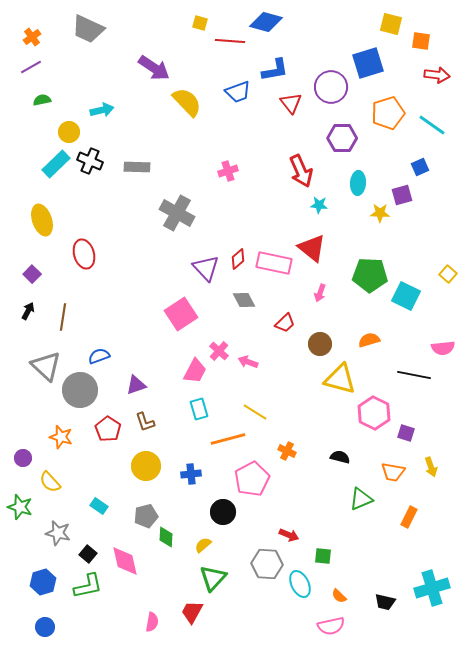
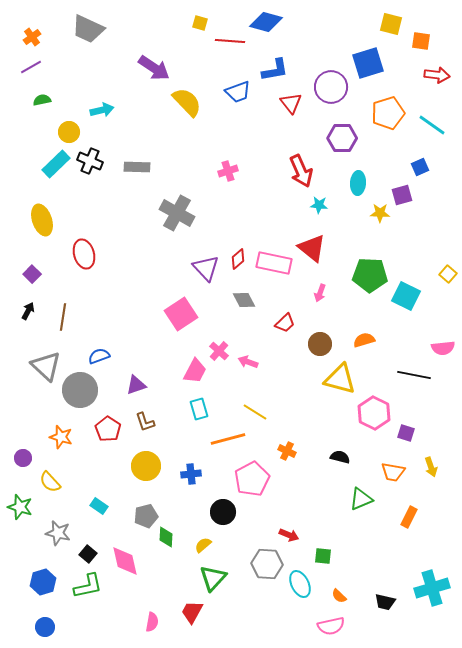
orange semicircle at (369, 340): moved 5 px left
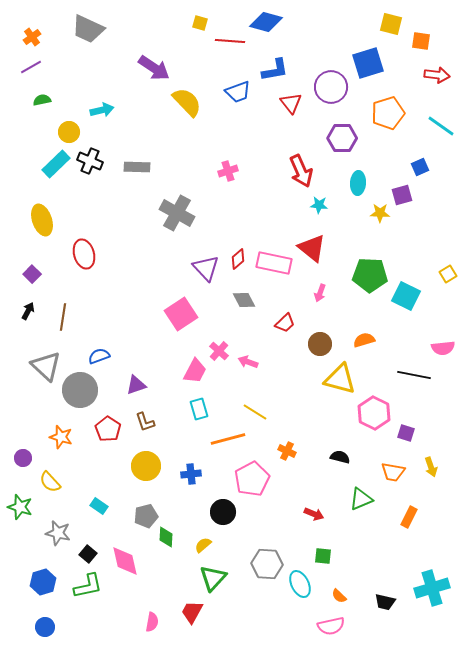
cyan line at (432, 125): moved 9 px right, 1 px down
yellow square at (448, 274): rotated 18 degrees clockwise
red arrow at (289, 535): moved 25 px right, 21 px up
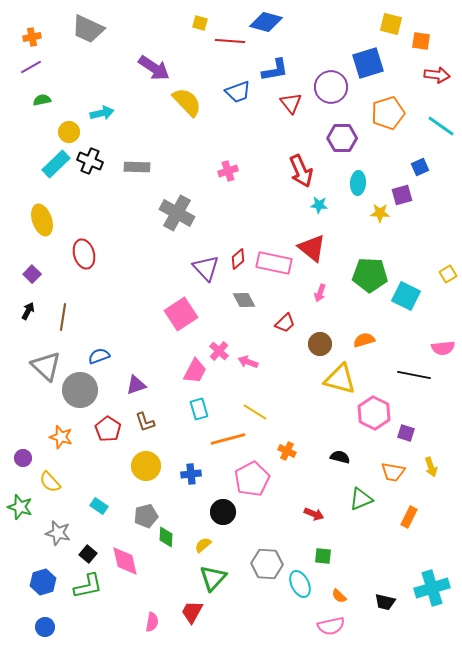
orange cross at (32, 37): rotated 24 degrees clockwise
cyan arrow at (102, 110): moved 3 px down
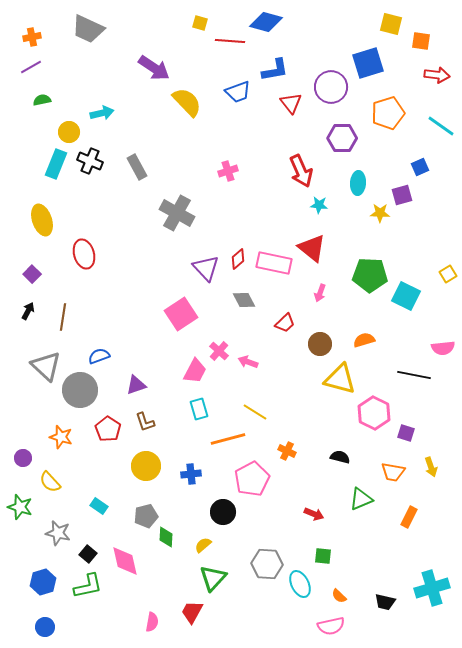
cyan rectangle at (56, 164): rotated 24 degrees counterclockwise
gray rectangle at (137, 167): rotated 60 degrees clockwise
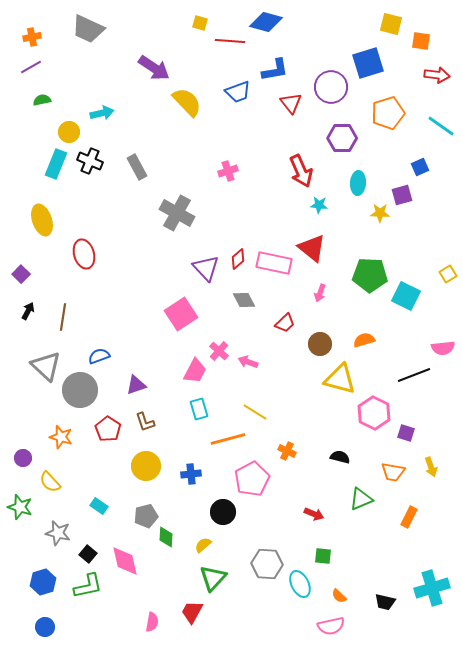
purple square at (32, 274): moved 11 px left
black line at (414, 375): rotated 32 degrees counterclockwise
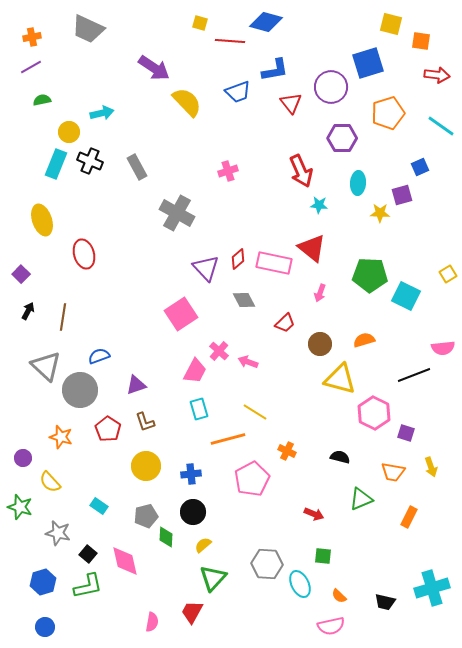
black circle at (223, 512): moved 30 px left
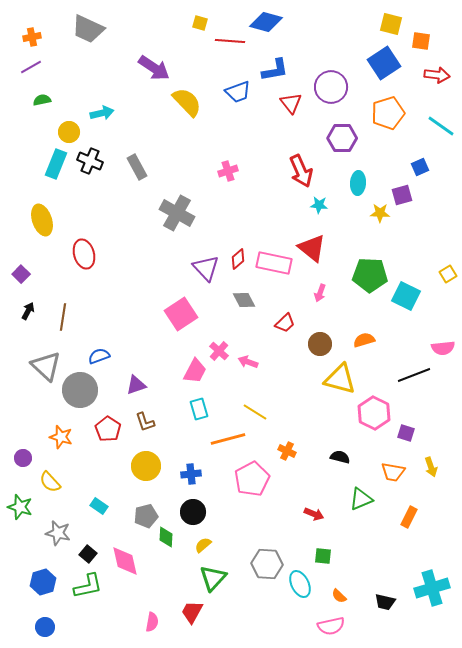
blue square at (368, 63): moved 16 px right; rotated 16 degrees counterclockwise
